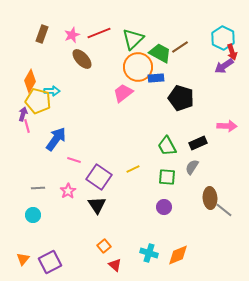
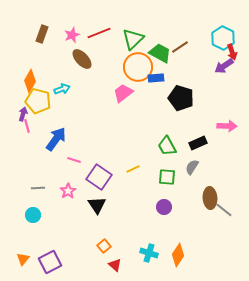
cyan arrow at (52, 91): moved 10 px right, 2 px up; rotated 21 degrees counterclockwise
orange diamond at (178, 255): rotated 35 degrees counterclockwise
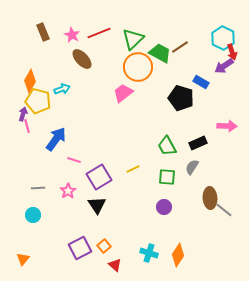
brown rectangle at (42, 34): moved 1 px right, 2 px up; rotated 42 degrees counterclockwise
pink star at (72, 35): rotated 21 degrees counterclockwise
blue rectangle at (156, 78): moved 45 px right, 4 px down; rotated 35 degrees clockwise
purple square at (99, 177): rotated 25 degrees clockwise
purple square at (50, 262): moved 30 px right, 14 px up
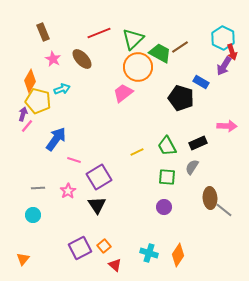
pink star at (72, 35): moved 19 px left, 24 px down
purple arrow at (224, 66): rotated 24 degrees counterclockwise
pink line at (27, 126): rotated 56 degrees clockwise
yellow line at (133, 169): moved 4 px right, 17 px up
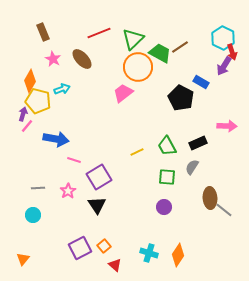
black pentagon at (181, 98): rotated 10 degrees clockwise
blue arrow at (56, 139): rotated 65 degrees clockwise
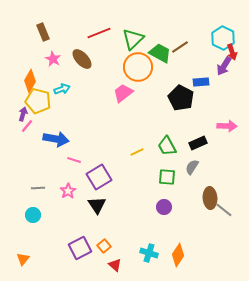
blue rectangle at (201, 82): rotated 35 degrees counterclockwise
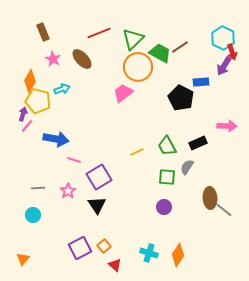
gray semicircle at (192, 167): moved 5 px left
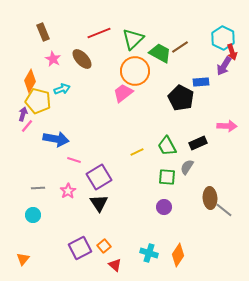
orange circle at (138, 67): moved 3 px left, 4 px down
black triangle at (97, 205): moved 2 px right, 2 px up
